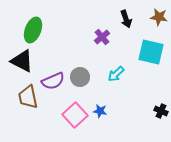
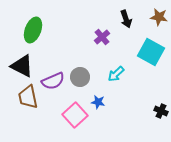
cyan square: rotated 16 degrees clockwise
black triangle: moved 5 px down
blue star: moved 2 px left, 9 px up
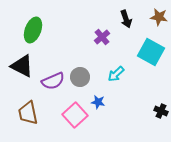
brown trapezoid: moved 16 px down
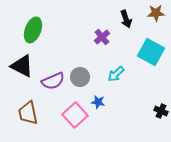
brown star: moved 3 px left, 4 px up; rotated 12 degrees counterclockwise
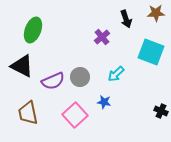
cyan square: rotated 8 degrees counterclockwise
blue star: moved 6 px right
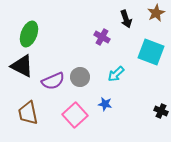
brown star: rotated 24 degrees counterclockwise
green ellipse: moved 4 px left, 4 px down
purple cross: rotated 21 degrees counterclockwise
blue star: moved 1 px right, 2 px down
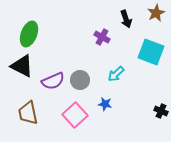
gray circle: moved 3 px down
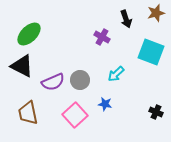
brown star: rotated 12 degrees clockwise
green ellipse: rotated 25 degrees clockwise
purple semicircle: moved 1 px down
black cross: moved 5 px left, 1 px down
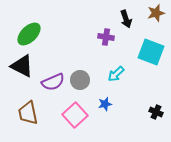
purple cross: moved 4 px right; rotated 21 degrees counterclockwise
blue star: rotated 24 degrees counterclockwise
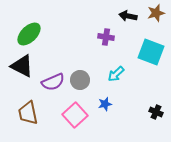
black arrow: moved 2 px right, 3 px up; rotated 120 degrees clockwise
